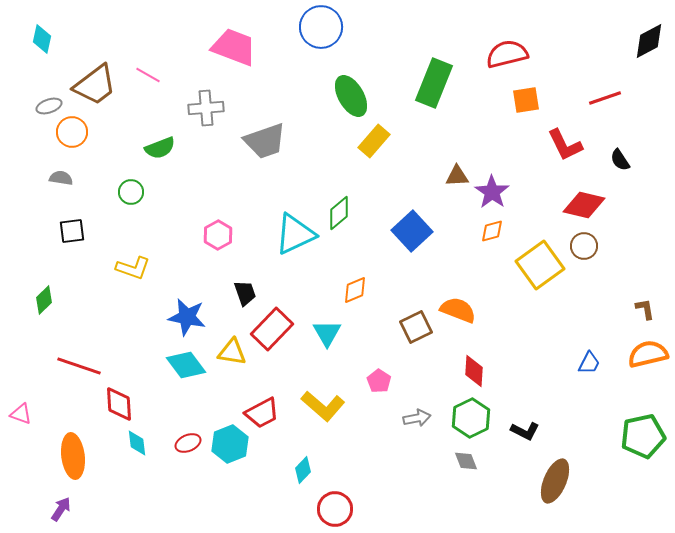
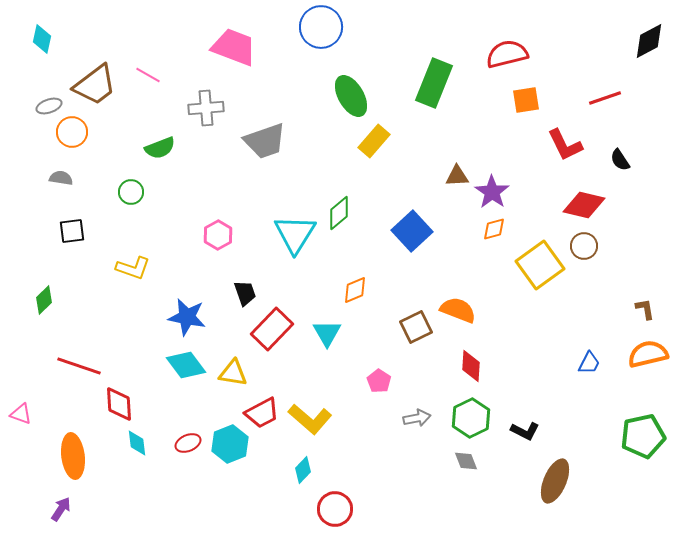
orange diamond at (492, 231): moved 2 px right, 2 px up
cyan triangle at (295, 234): rotated 33 degrees counterclockwise
yellow triangle at (232, 352): moved 1 px right, 21 px down
red diamond at (474, 371): moved 3 px left, 5 px up
yellow L-shape at (323, 406): moved 13 px left, 13 px down
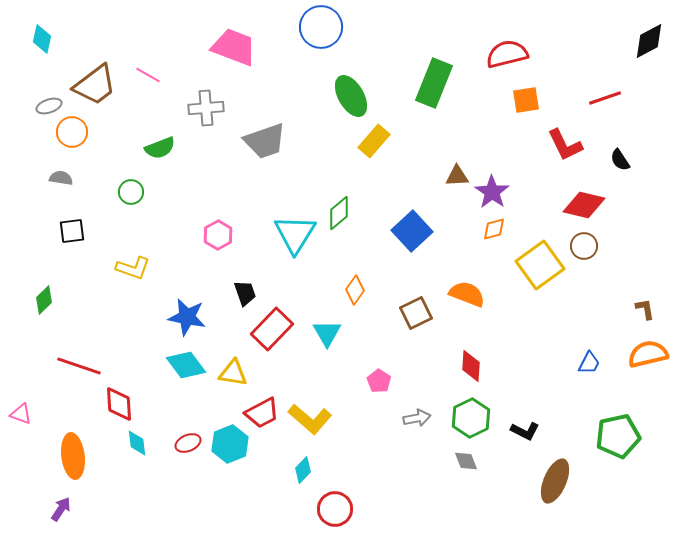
orange diamond at (355, 290): rotated 32 degrees counterclockwise
orange semicircle at (458, 310): moved 9 px right, 16 px up
brown square at (416, 327): moved 14 px up
green pentagon at (643, 436): moved 25 px left
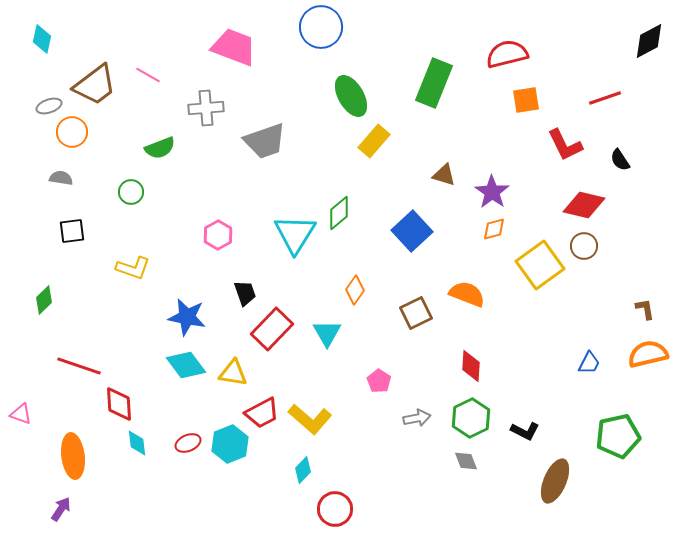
brown triangle at (457, 176): moved 13 px left, 1 px up; rotated 20 degrees clockwise
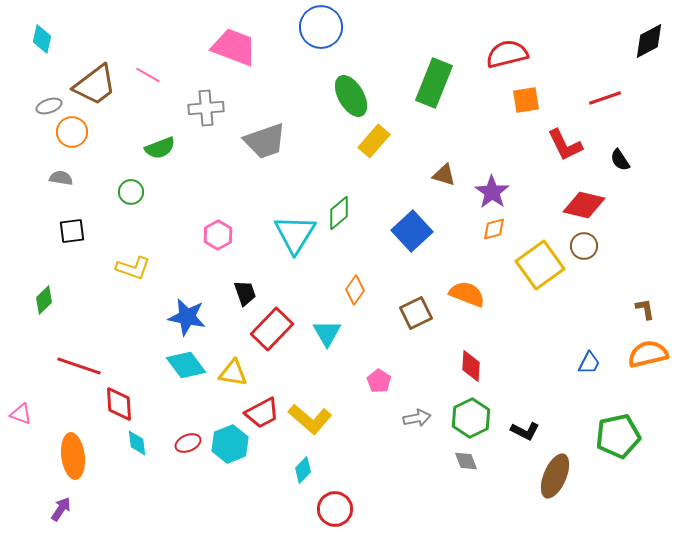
brown ellipse at (555, 481): moved 5 px up
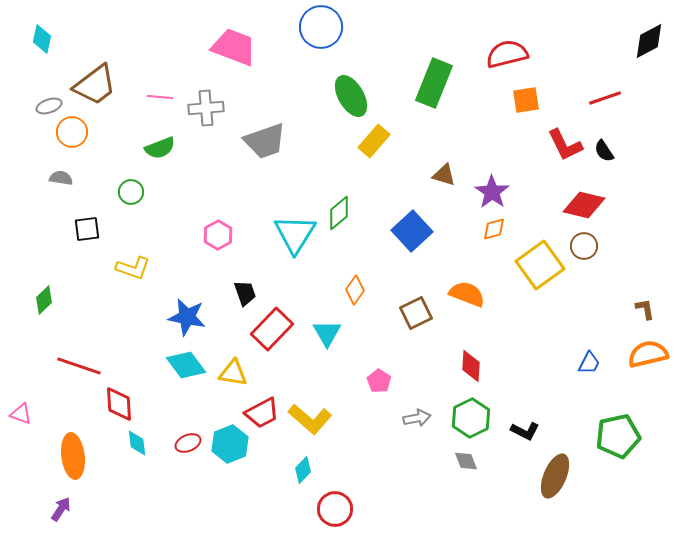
pink line at (148, 75): moved 12 px right, 22 px down; rotated 25 degrees counterclockwise
black semicircle at (620, 160): moved 16 px left, 9 px up
black square at (72, 231): moved 15 px right, 2 px up
